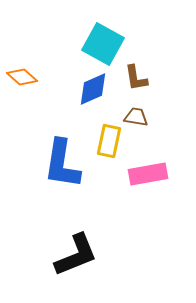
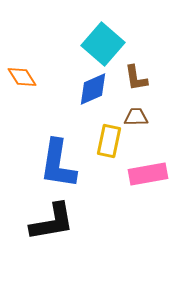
cyan square: rotated 12 degrees clockwise
orange diamond: rotated 16 degrees clockwise
brown trapezoid: rotated 10 degrees counterclockwise
blue L-shape: moved 4 px left
black L-shape: moved 24 px left, 33 px up; rotated 12 degrees clockwise
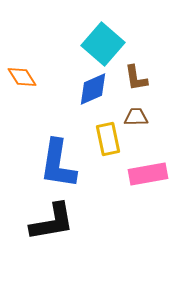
yellow rectangle: moved 1 px left, 2 px up; rotated 24 degrees counterclockwise
